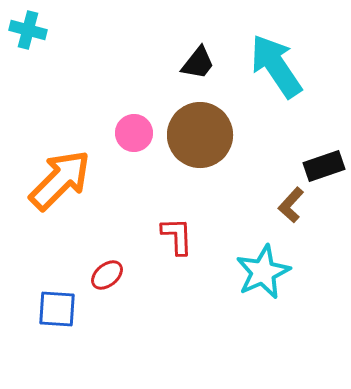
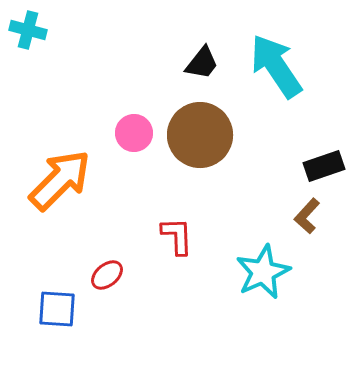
black trapezoid: moved 4 px right
brown L-shape: moved 16 px right, 11 px down
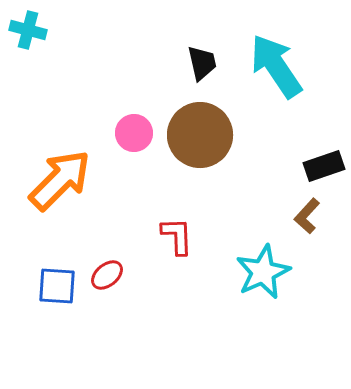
black trapezoid: rotated 51 degrees counterclockwise
blue square: moved 23 px up
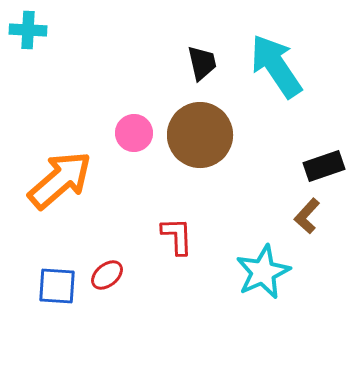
cyan cross: rotated 12 degrees counterclockwise
orange arrow: rotated 4 degrees clockwise
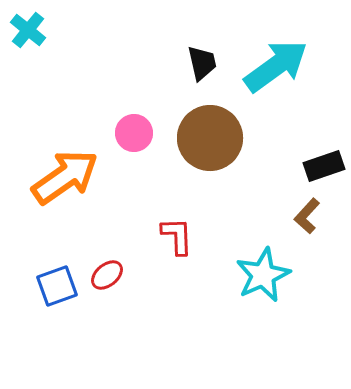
cyan cross: rotated 36 degrees clockwise
cyan arrow: rotated 88 degrees clockwise
brown circle: moved 10 px right, 3 px down
orange arrow: moved 5 px right, 3 px up; rotated 6 degrees clockwise
cyan star: moved 3 px down
blue square: rotated 24 degrees counterclockwise
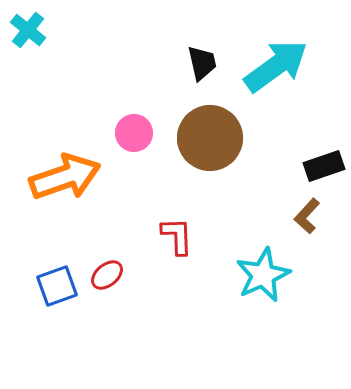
orange arrow: rotated 16 degrees clockwise
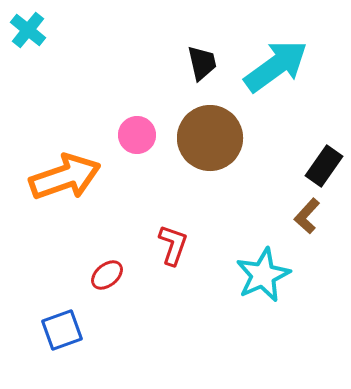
pink circle: moved 3 px right, 2 px down
black rectangle: rotated 36 degrees counterclockwise
red L-shape: moved 4 px left, 9 px down; rotated 21 degrees clockwise
blue square: moved 5 px right, 44 px down
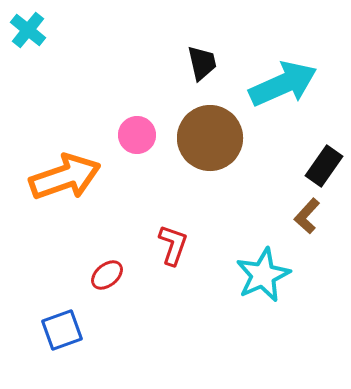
cyan arrow: moved 7 px right, 18 px down; rotated 12 degrees clockwise
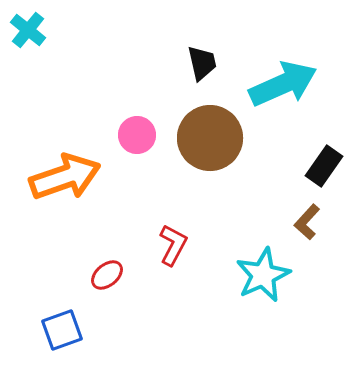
brown L-shape: moved 6 px down
red L-shape: rotated 9 degrees clockwise
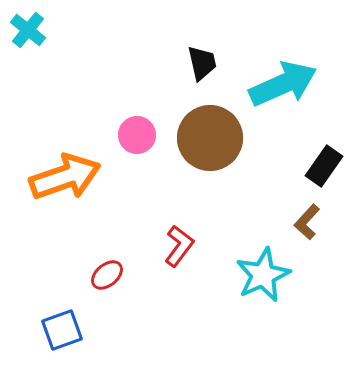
red L-shape: moved 6 px right, 1 px down; rotated 9 degrees clockwise
